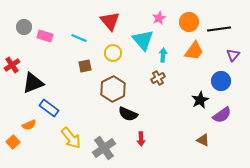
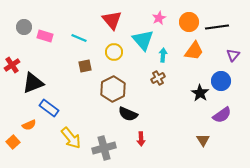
red triangle: moved 2 px right, 1 px up
black line: moved 2 px left, 2 px up
yellow circle: moved 1 px right, 1 px up
black star: moved 7 px up; rotated 12 degrees counterclockwise
brown triangle: rotated 32 degrees clockwise
gray cross: rotated 20 degrees clockwise
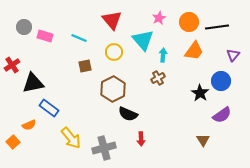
black triangle: rotated 10 degrees clockwise
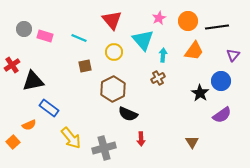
orange circle: moved 1 px left, 1 px up
gray circle: moved 2 px down
black triangle: moved 2 px up
brown triangle: moved 11 px left, 2 px down
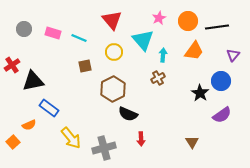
pink rectangle: moved 8 px right, 3 px up
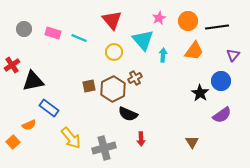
brown square: moved 4 px right, 20 px down
brown cross: moved 23 px left
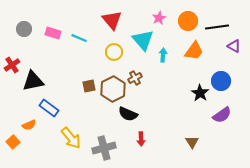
purple triangle: moved 1 px right, 9 px up; rotated 40 degrees counterclockwise
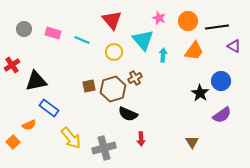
pink star: rotated 24 degrees counterclockwise
cyan line: moved 3 px right, 2 px down
black triangle: moved 3 px right
brown hexagon: rotated 10 degrees clockwise
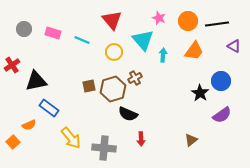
black line: moved 3 px up
brown triangle: moved 1 px left, 2 px up; rotated 24 degrees clockwise
gray cross: rotated 20 degrees clockwise
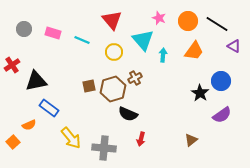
black line: rotated 40 degrees clockwise
red arrow: rotated 16 degrees clockwise
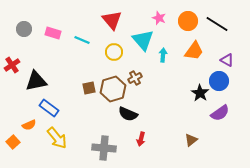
purple triangle: moved 7 px left, 14 px down
blue circle: moved 2 px left
brown square: moved 2 px down
purple semicircle: moved 2 px left, 2 px up
yellow arrow: moved 14 px left
